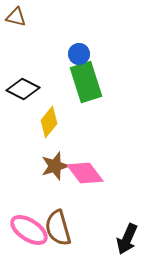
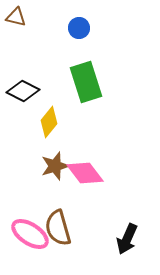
blue circle: moved 26 px up
black diamond: moved 2 px down
pink ellipse: moved 1 px right, 4 px down
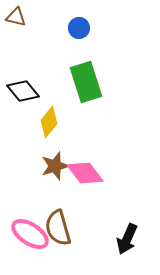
black diamond: rotated 24 degrees clockwise
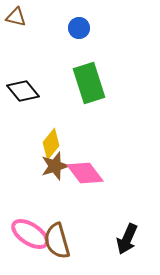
green rectangle: moved 3 px right, 1 px down
yellow diamond: moved 2 px right, 22 px down
brown semicircle: moved 1 px left, 13 px down
